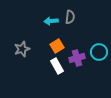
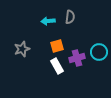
cyan arrow: moved 3 px left
orange square: rotated 16 degrees clockwise
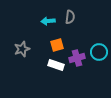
orange square: moved 1 px up
white rectangle: moved 1 px left, 1 px up; rotated 42 degrees counterclockwise
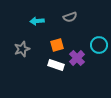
gray semicircle: rotated 64 degrees clockwise
cyan arrow: moved 11 px left
cyan circle: moved 7 px up
purple cross: rotated 28 degrees counterclockwise
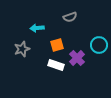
cyan arrow: moved 7 px down
